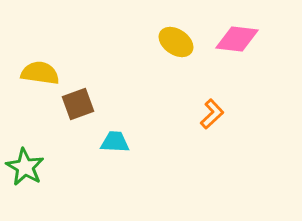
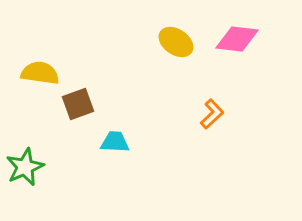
green star: rotated 18 degrees clockwise
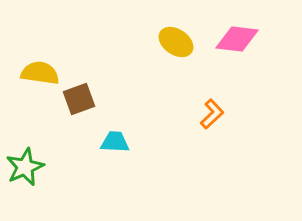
brown square: moved 1 px right, 5 px up
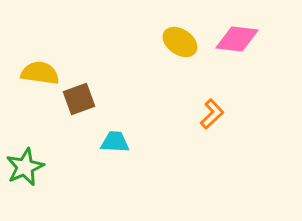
yellow ellipse: moved 4 px right
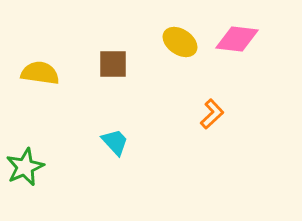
brown square: moved 34 px right, 35 px up; rotated 20 degrees clockwise
cyan trapezoid: rotated 44 degrees clockwise
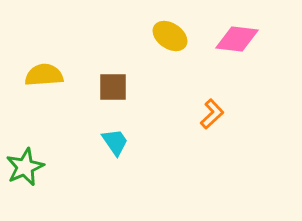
yellow ellipse: moved 10 px left, 6 px up
brown square: moved 23 px down
yellow semicircle: moved 4 px right, 2 px down; rotated 12 degrees counterclockwise
cyan trapezoid: rotated 8 degrees clockwise
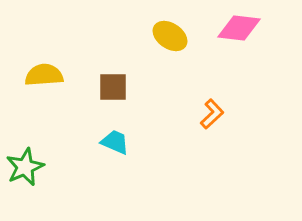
pink diamond: moved 2 px right, 11 px up
cyan trapezoid: rotated 32 degrees counterclockwise
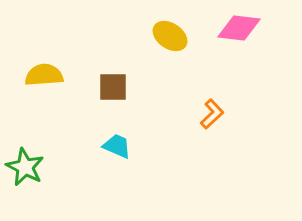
cyan trapezoid: moved 2 px right, 4 px down
green star: rotated 21 degrees counterclockwise
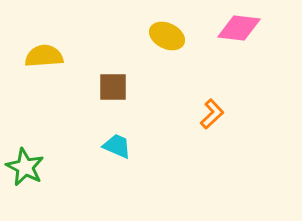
yellow ellipse: moved 3 px left; rotated 8 degrees counterclockwise
yellow semicircle: moved 19 px up
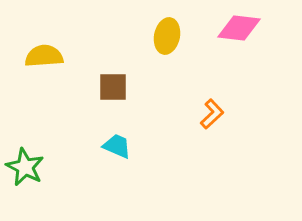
yellow ellipse: rotated 76 degrees clockwise
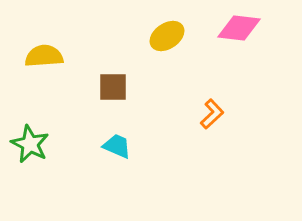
yellow ellipse: rotated 44 degrees clockwise
green star: moved 5 px right, 23 px up
